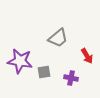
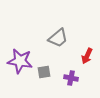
red arrow: rotated 56 degrees clockwise
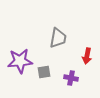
gray trapezoid: rotated 40 degrees counterclockwise
red arrow: rotated 14 degrees counterclockwise
purple star: rotated 15 degrees counterclockwise
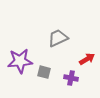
gray trapezoid: rotated 125 degrees counterclockwise
red arrow: moved 3 px down; rotated 133 degrees counterclockwise
gray square: rotated 24 degrees clockwise
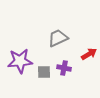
red arrow: moved 2 px right, 5 px up
gray square: rotated 16 degrees counterclockwise
purple cross: moved 7 px left, 10 px up
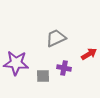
gray trapezoid: moved 2 px left
purple star: moved 4 px left, 2 px down; rotated 10 degrees clockwise
gray square: moved 1 px left, 4 px down
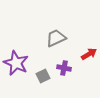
purple star: rotated 20 degrees clockwise
gray square: rotated 24 degrees counterclockwise
